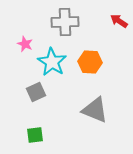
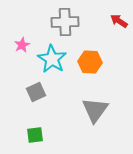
pink star: moved 3 px left, 1 px down; rotated 21 degrees clockwise
cyan star: moved 3 px up
gray triangle: rotated 44 degrees clockwise
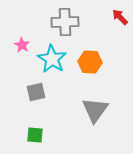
red arrow: moved 1 px right, 4 px up; rotated 12 degrees clockwise
pink star: rotated 14 degrees counterclockwise
gray square: rotated 12 degrees clockwise
green square: rotated 12 degrees clockwise
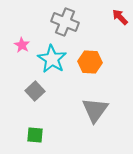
gray cross: rotated 24 degrees clockwise
gray square: moved 1 px left, 1 px up; rotated 30 degrees counterclockwise
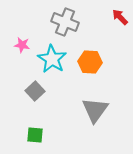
pink star: rotated 21 degrees counterclockwise
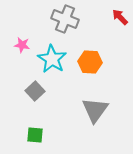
gray cross: moved 3 px up
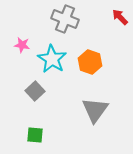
orange hexagon: rotated 15 degrees clockwise
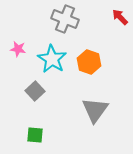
pink star: moved 4 px left, 4 px down
orange hexagon: moved 1 px left
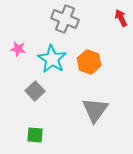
red arrow: moved 1 px right, 1 px down; rotated 18 degrees clockwise
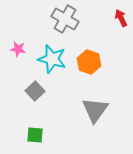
gray cross: rotated 8 degrees clockwise
cyan star: rotated 16 degrees counterclockwise
